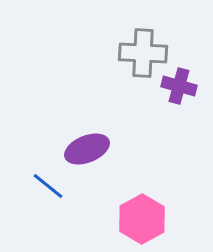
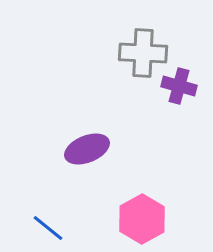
blue line: moved 42 px down
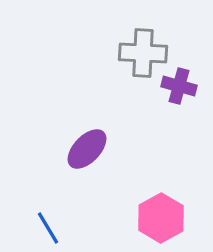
purple ellipse: rotated 24 degrees counterclockwise
pink hexagon: moved 19 px right, 1 px up
blue line: rotated 20 degrees clockwise
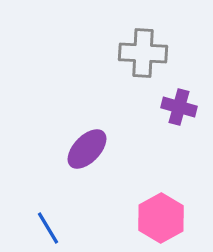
purple cross: moved 21 px down
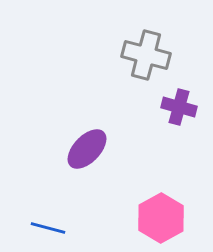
gray cross: moved 3 px right, 2 px down; rotated 12 degrees clockwise
blue line: rotated 44 degrees counterclockwise
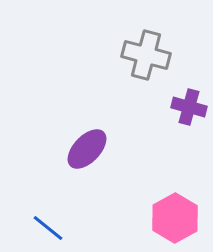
purple cross: moved 10 px right
pink hexagon: moved 14 px right
blue line: rotated 24 degrees clockwise
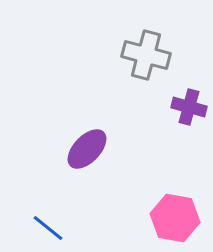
pink hexagon: rotated 21 degrees counterclockwise
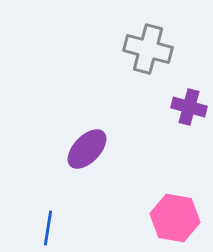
gray cross: moved 2 px right, 6 px up
blue line: rotated 60 degrees clockwise
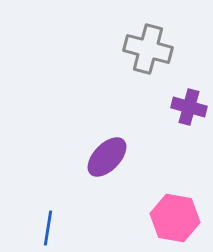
purple ellipse: moved 20 px right, 8 px down
